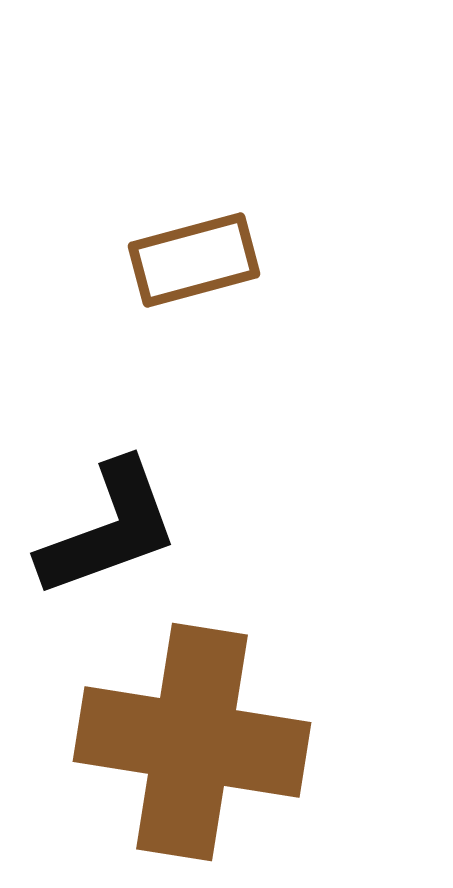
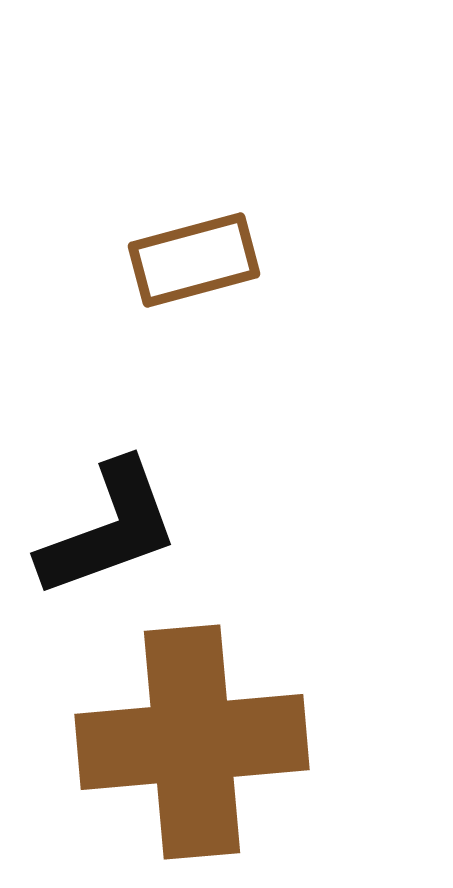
brown cross: rotated 14 degrees counterclockwise
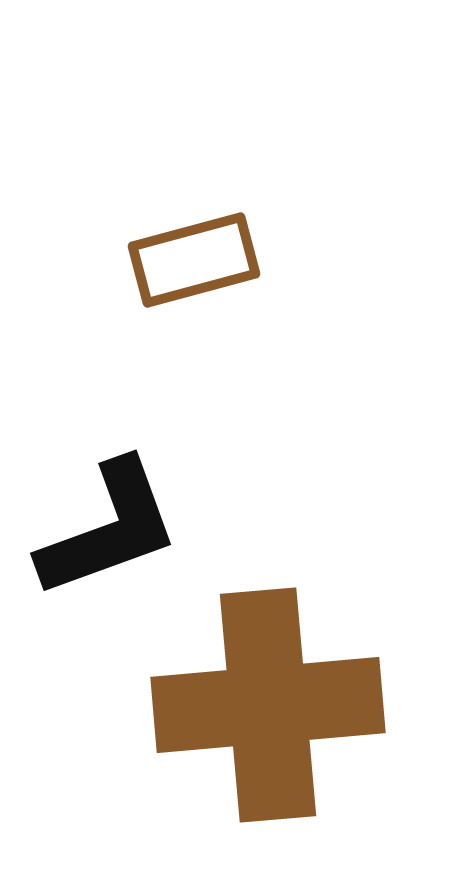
brown cross: moved 76 px right, 37 px up
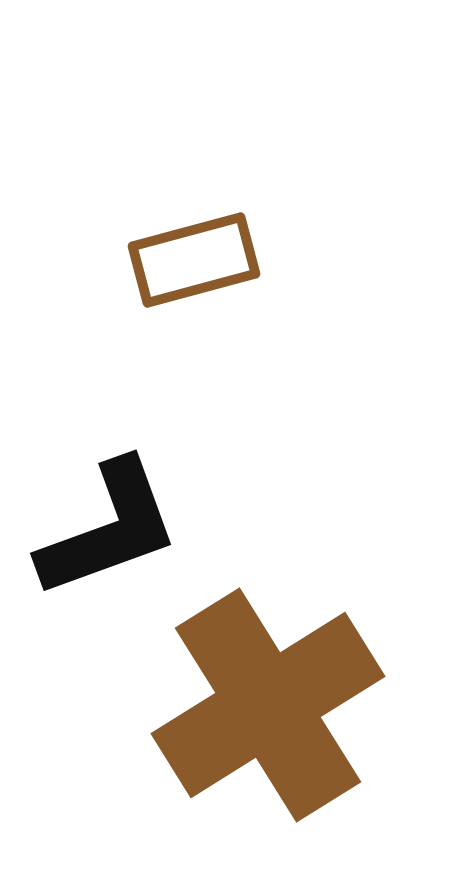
brown cross: rotated 27 degrees counterclockwise
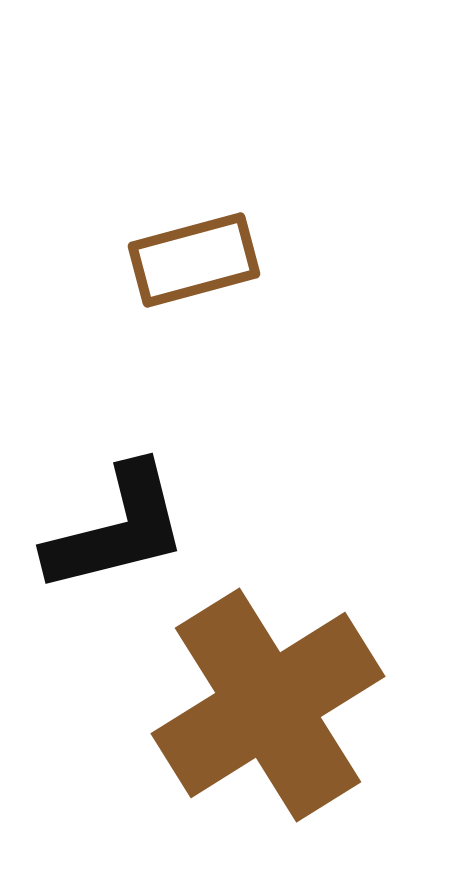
black L-shape: moved 8 px right; rotated 6 degrees clockwise
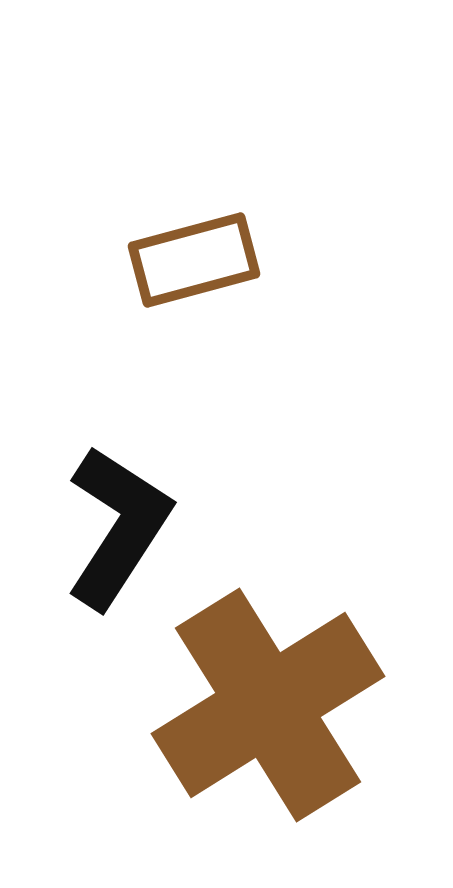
black L-shape: moved 1 px right, 2 px up; rotated 43 degrees counterclockwise
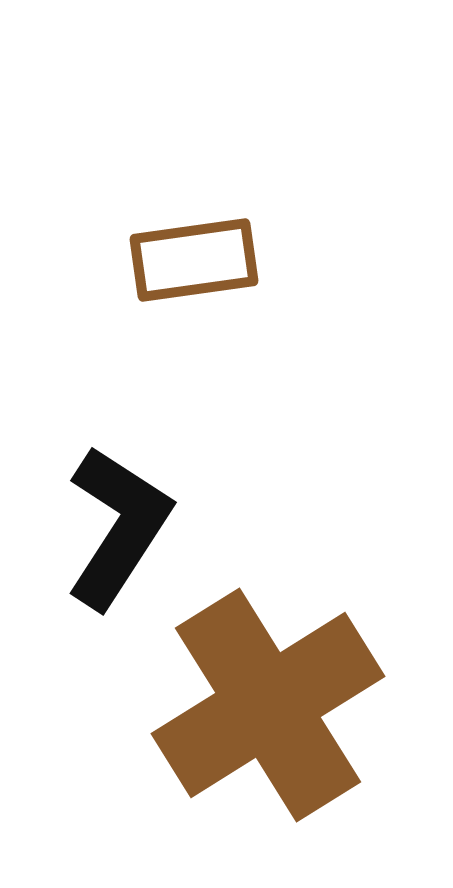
brown rectangle: rotated 7 degrees clockwise
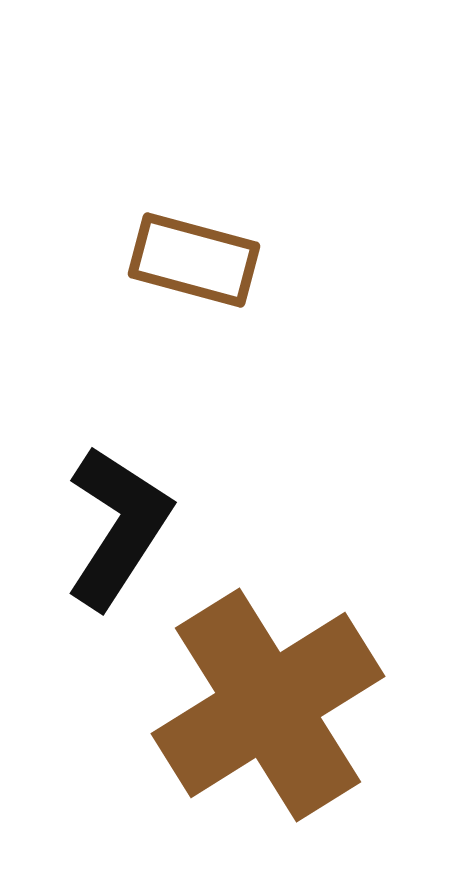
brown rectangle: rotated 23 degrees clockwise
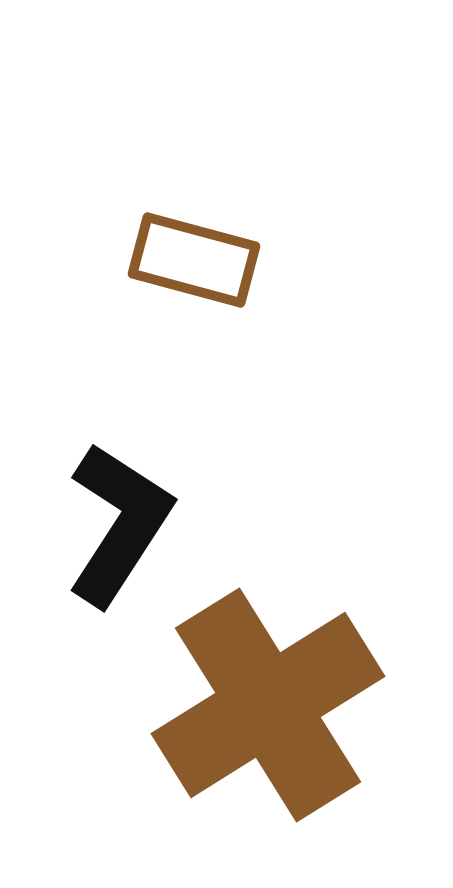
black L-shape: moved 1 px right, 3 px up
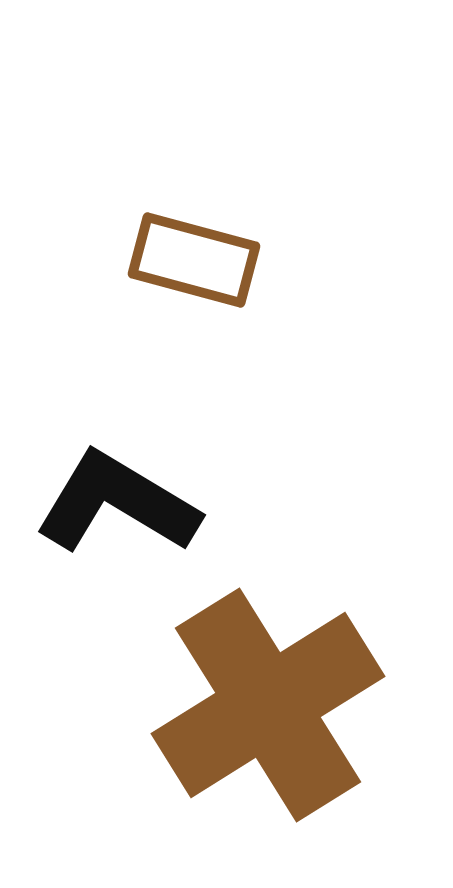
black L-shape: moved 2 px left, 21 px up; rotated 92 degrees counterclockwise
